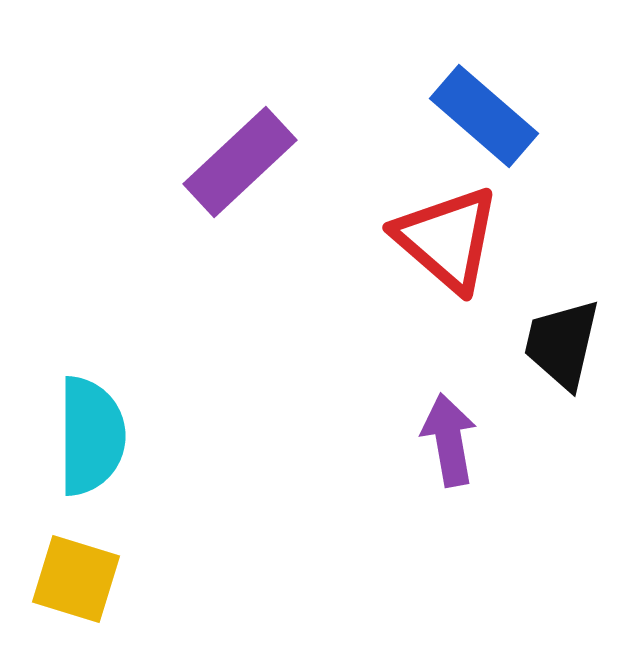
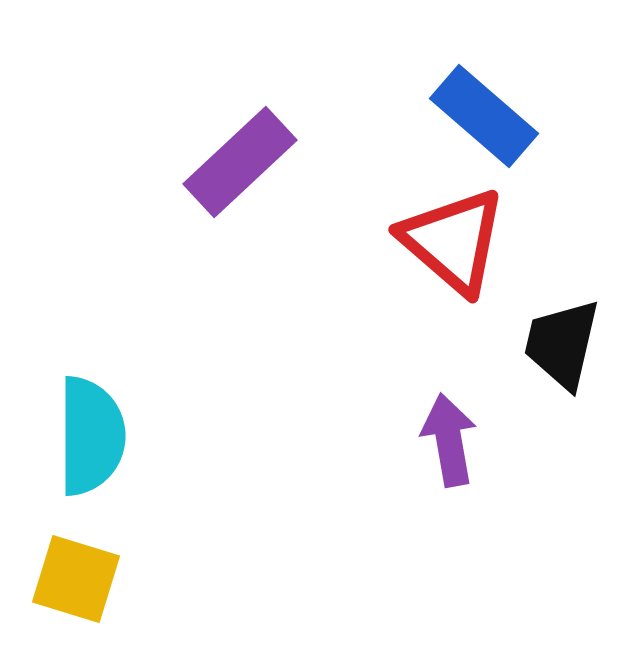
red triangle: moved 6 px right, 2 px down
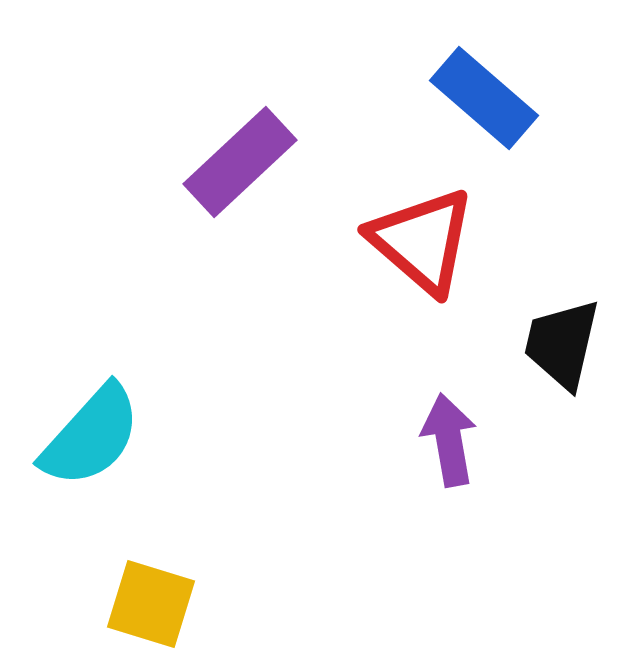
blue rectangle: moved 18 px up
red triangle: moved 31 px left
cyan semicircle: rotated 42 degrees clockwise
yellow square: moved 75 px right, 25 px down
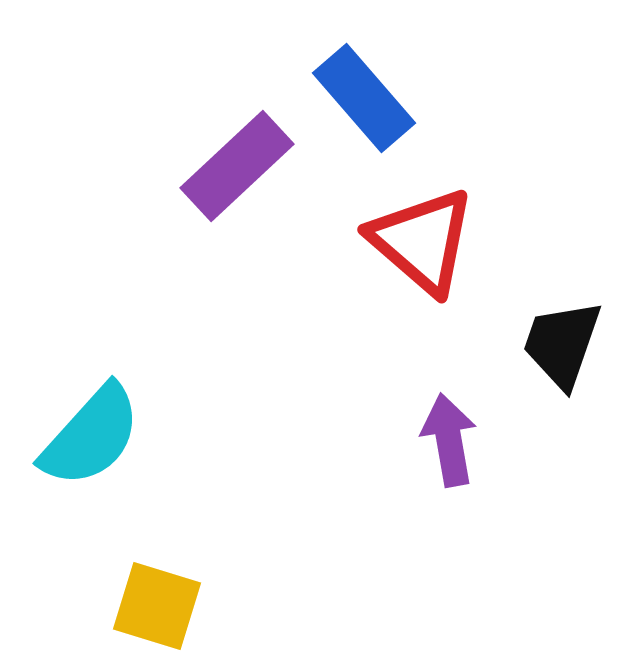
blue rectangle: moved 120 px left; rotated 8 degrees clockwise
purple rectangle: moved 3 px left, 4 px down
black trapezoid: rotated 6 degrees clockwise
yellow square: moved 6 px right, 2 px down
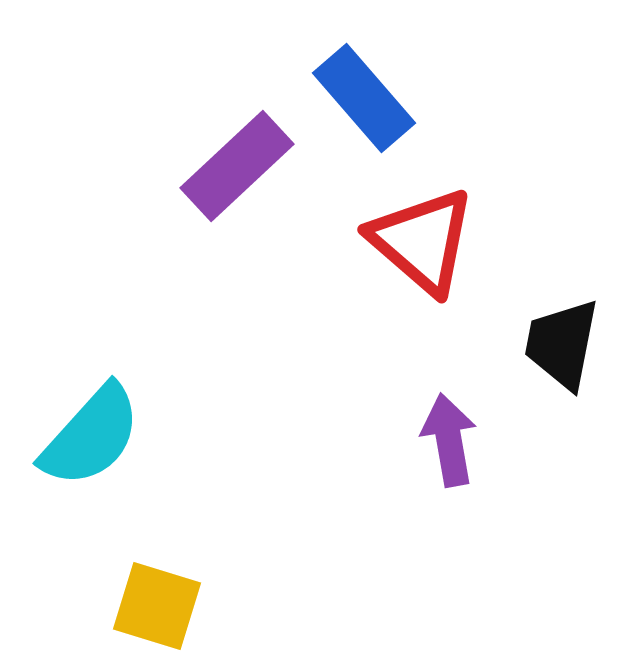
black trapezoid: rotated 8 degrees counterclockwise
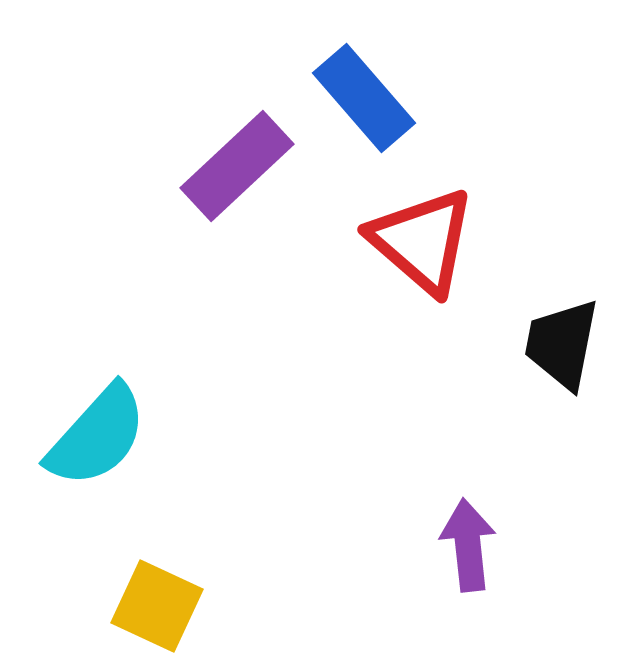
cyan semicircle: moved 6 px right
purple arrow: moved 19 px right, 105 px down; rotated 4 degrees clockwise
yellow square: rotated 8 degrees clockwise
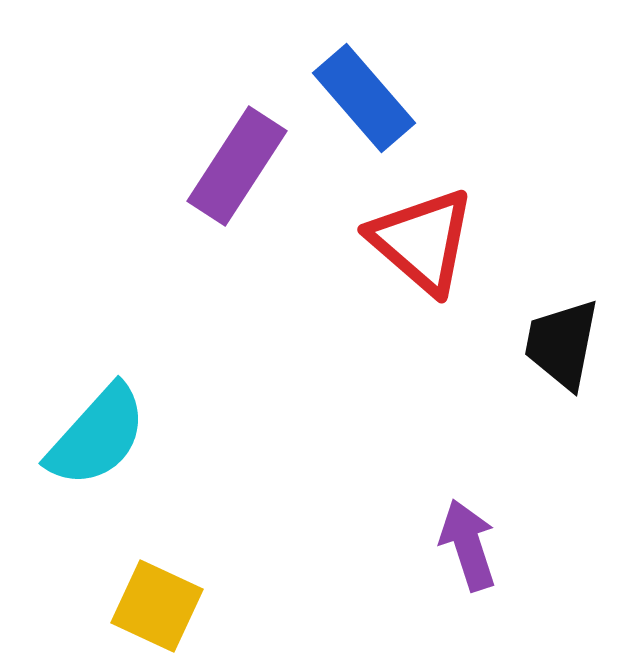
purple rectangle: rotated 14 degrees counterclockwise
purple arrow: rotated 12 degrees counterclockwise
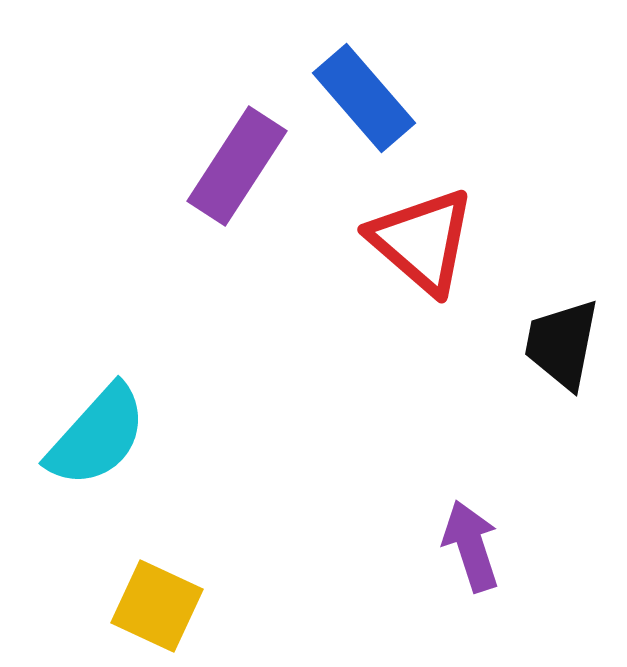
purple arrow: moved 3 px right, 1 px down
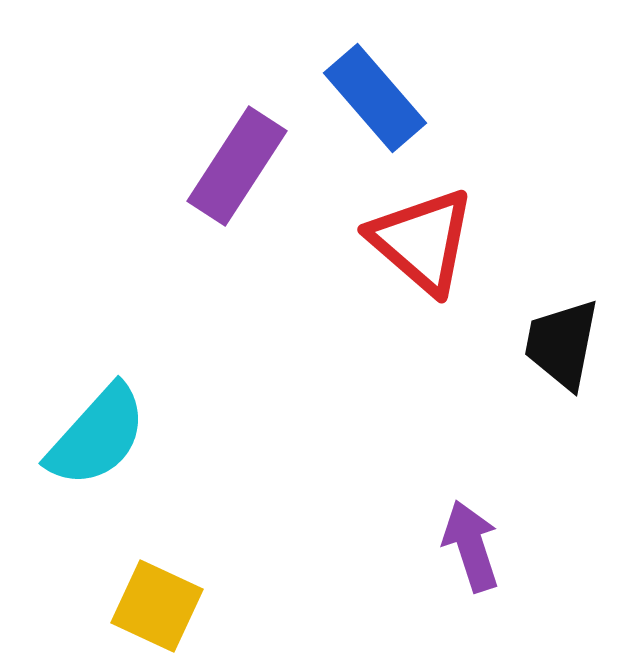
blue rectangle: moved 11 px right
